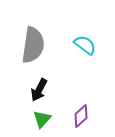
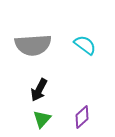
gray semicircle: rotated 78 degrees clockwise
purple diamond: moved 1 px right, 1 px down
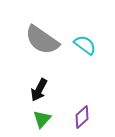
gray semicircle: moved 9 px right, 5 px up; rotated 39 degrees clockwise
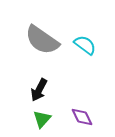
purple diamond: rotated 75 degrees counterclockwise
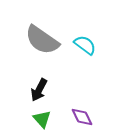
green triangle: rotated 24 degrees counterclockwise
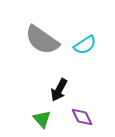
cyan semicircle: rotated 110 degrees clockwise
black arrow: moved 20 px right
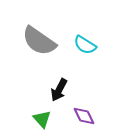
gray semicircle: moved 3 px left, 1 px down
cyan semicircle: rotated 65 degrees clockwise
purple diamond: moved 2 px right, 1 px up
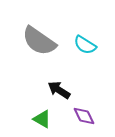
black arrow: rotated 95 degrees clockwise
green triangle: rotated 18 degrees counterclockwise
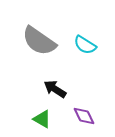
black arrow: moved 4 px left, 1 px up
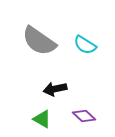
black arrow: rotated 45 degrees counterclockwise
purple diamond: rotated 20 degrees counterclockwise
